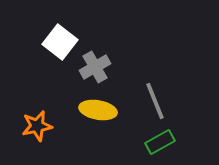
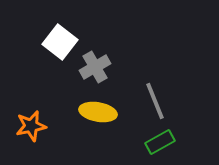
yellow ellipse: moved 2 px down
orange star: moved 6 px left
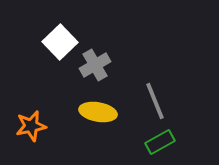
white square: rotated 8 degrees clockwise
gray cross: moved 2 px up
